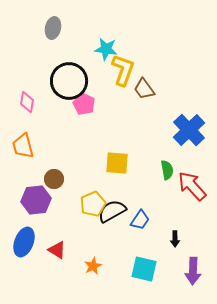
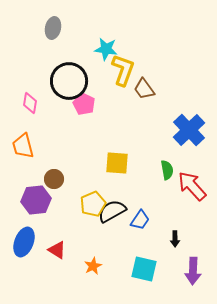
pink diamond: moved 3 px right, 1 px down
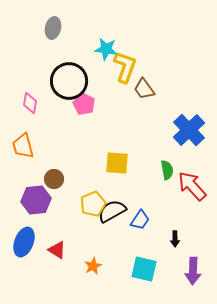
yellow L-shape: moved 2 px right, 3 px up
